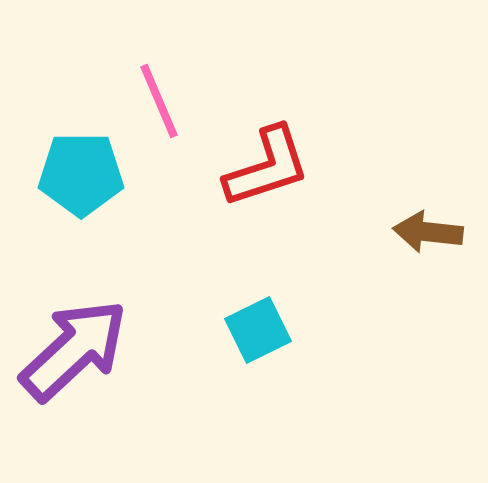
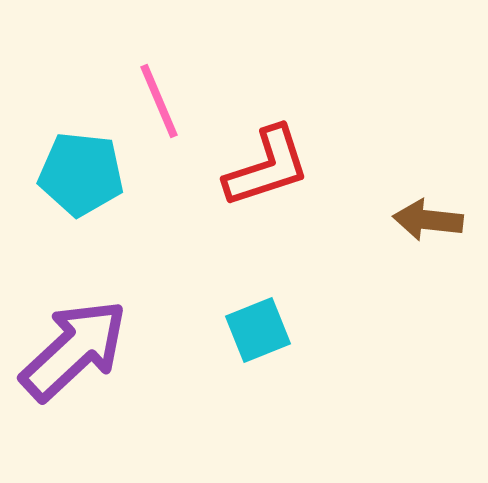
cyan pentagon: rotated 6 degrees clockwise
brown arrow: moved 12 px up
cyan square: rotated 4 degrees clockwise
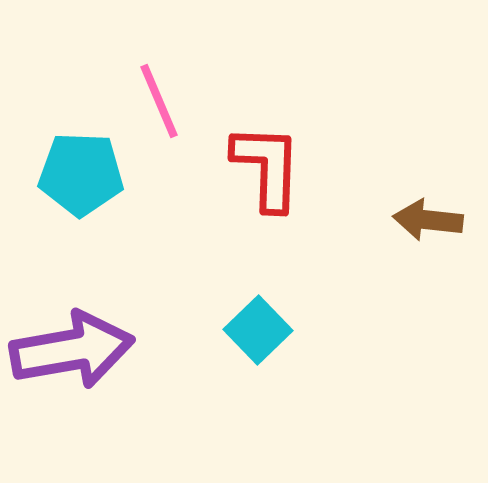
red L-shape: rotated 70 degrees counterclockwise
cyan pentagon: rotated 4 degrees counterclockwise
cyan square: rotated 22 degrees counterclockwise
purple arrow: moved 2 px left; rotated 33 degrees clockwise
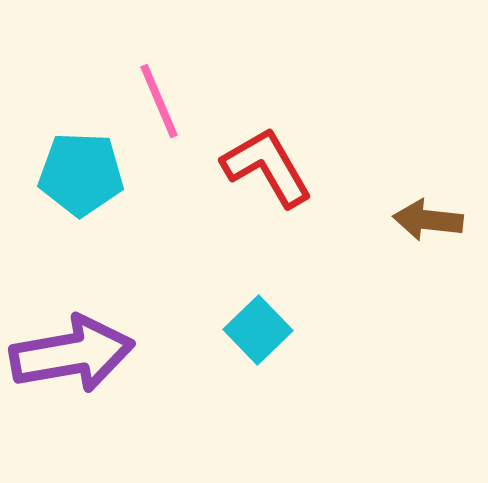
red L-shape: rotated 32 degrees counterclockwise
purple arrow: moved 4 px down
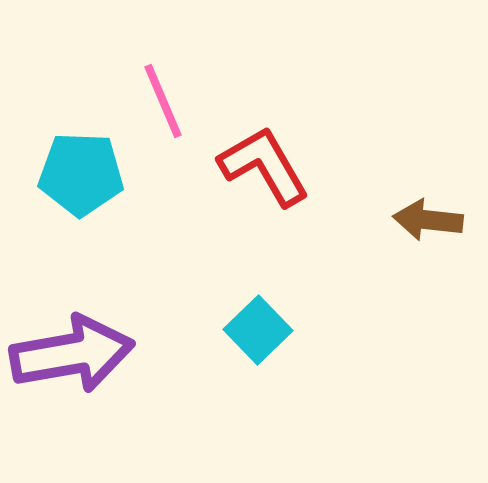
pink line: moved 4 px right
red L-shape: moved 3 px left, 1 px up
